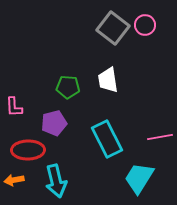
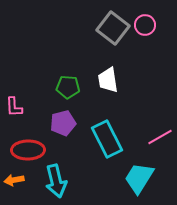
purple pentagon: moved 9 px right
pink line: rotated 20 degrees counterclockwise
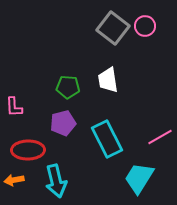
pink circle: moved 1 px down
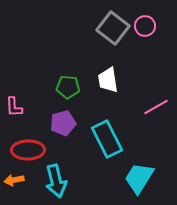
pink line: moved 4 px left, 30 px up
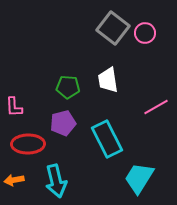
pink circle: moved 7 px down
red ellipse: moved 6 px up
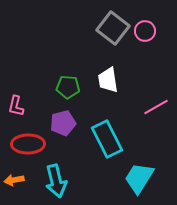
pink circle: moved 2 px up
pink L-shape: moved 2 px right, 1 px up; rotated 15 degrees clockwise
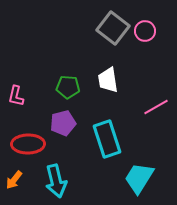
pink L-shape: moved 10 px up
cyan rectangle: rotated 9 degrees clockwise
orange arrow: rotated 42 degrees counterclockwise
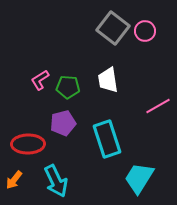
pink L-shape: moved 24 px right, 16 px up; rotated 45 degrees clockwise
pink line: moved 2 px right, 1 px up
cyan arrow: rotated 12 degrees counterclockwise
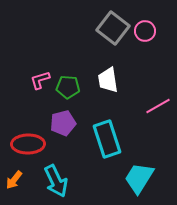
pink L-shape: rotated 15 degrees clockwise
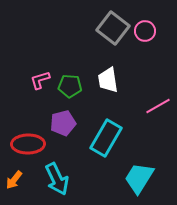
green pentagon: moved 2 px right, 1 px up
cyan rectangle: moved 1 px left, 1 px up; rotated 48 degrees clockwise
cyan arrow: moved 1 px right, 2 px up
